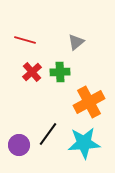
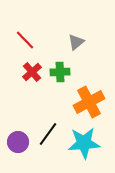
red line: rotated 30 degrees clockwise
purple circle: moved 1 px left, 3 px up
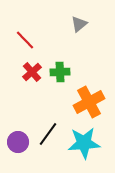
gray triangle: moved 3 px right, 18 px up
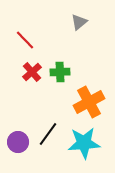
gray triangle: moved 2 px up
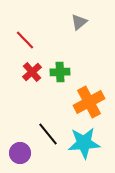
black line: rotated 75 degrees counterclockwise
purple circle: moved 2 px right, 11 px down
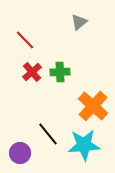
orange cross: moved 4 px right, 4 px down; rotated 20 degrees counterclockwise
cyan star: moved 2 px down
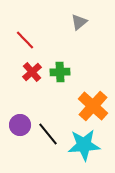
purple circle: moved 28 px up
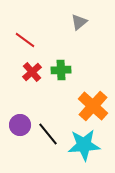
red line: rotated 10 degrees counterclockwise
green cross: moved 1 px right, 2 px up
